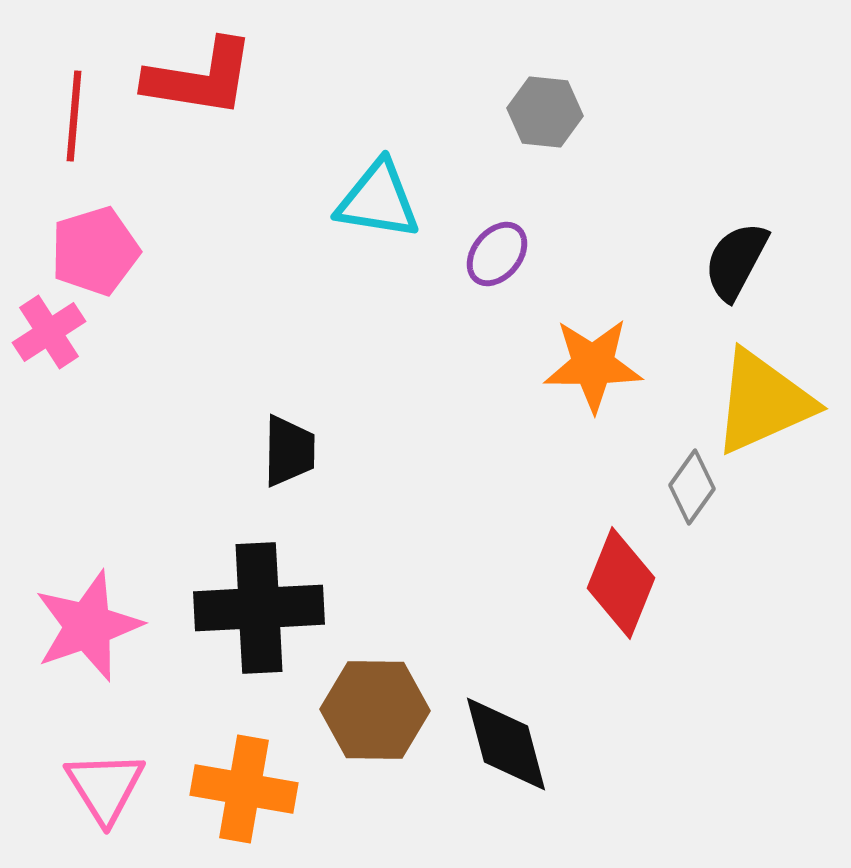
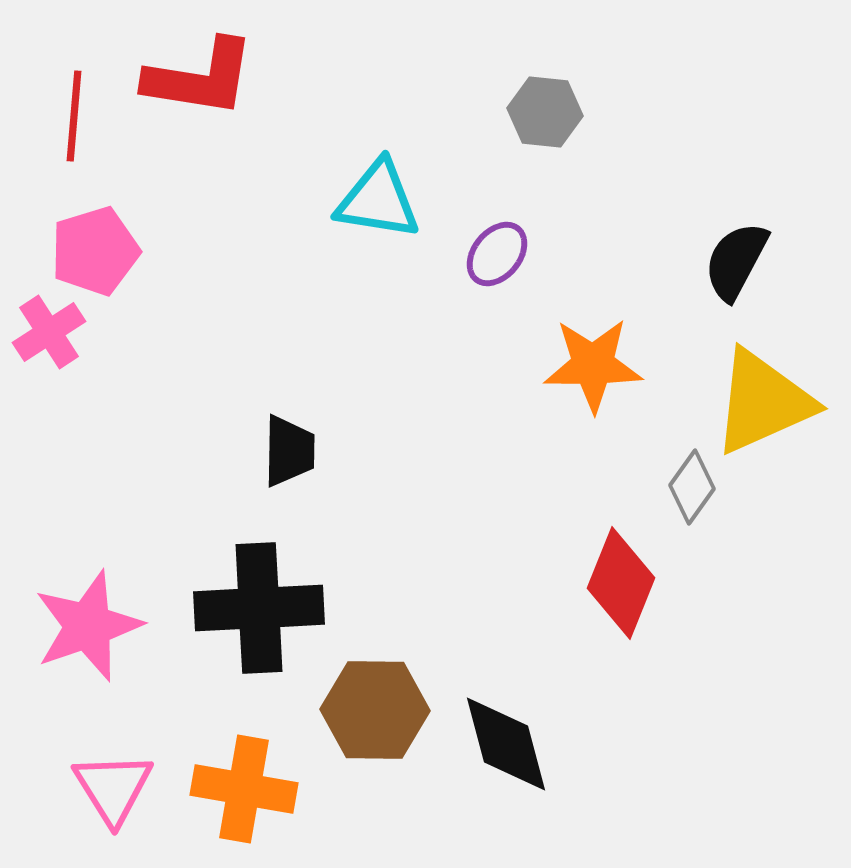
pink triangle: moved 8 px right, 1 px down
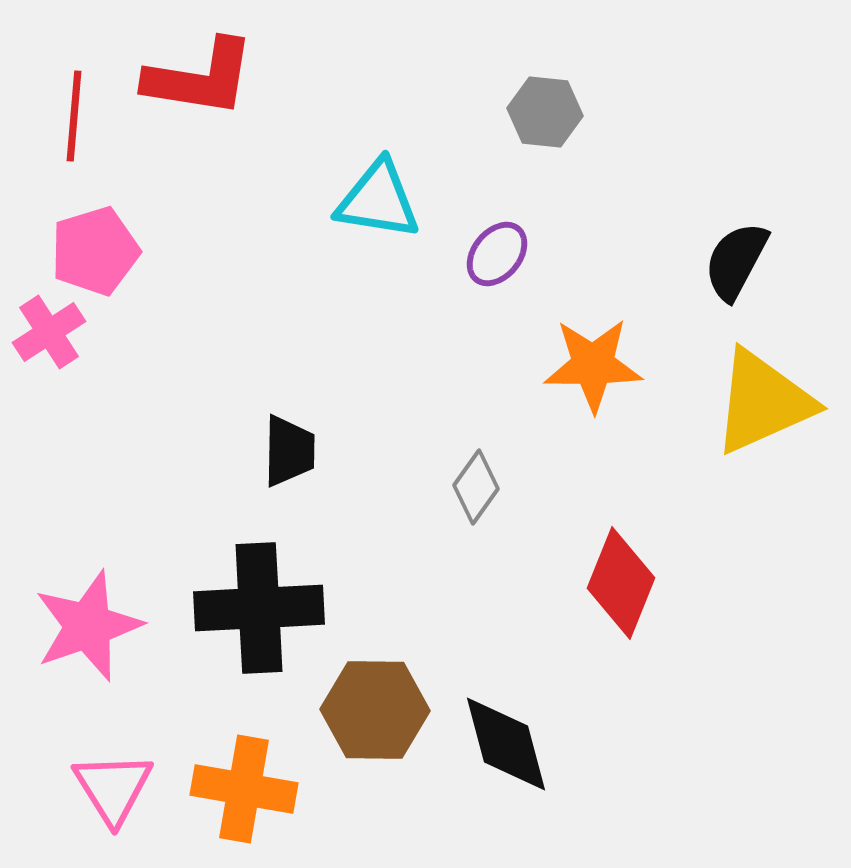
gray diamond: moved 216 px left
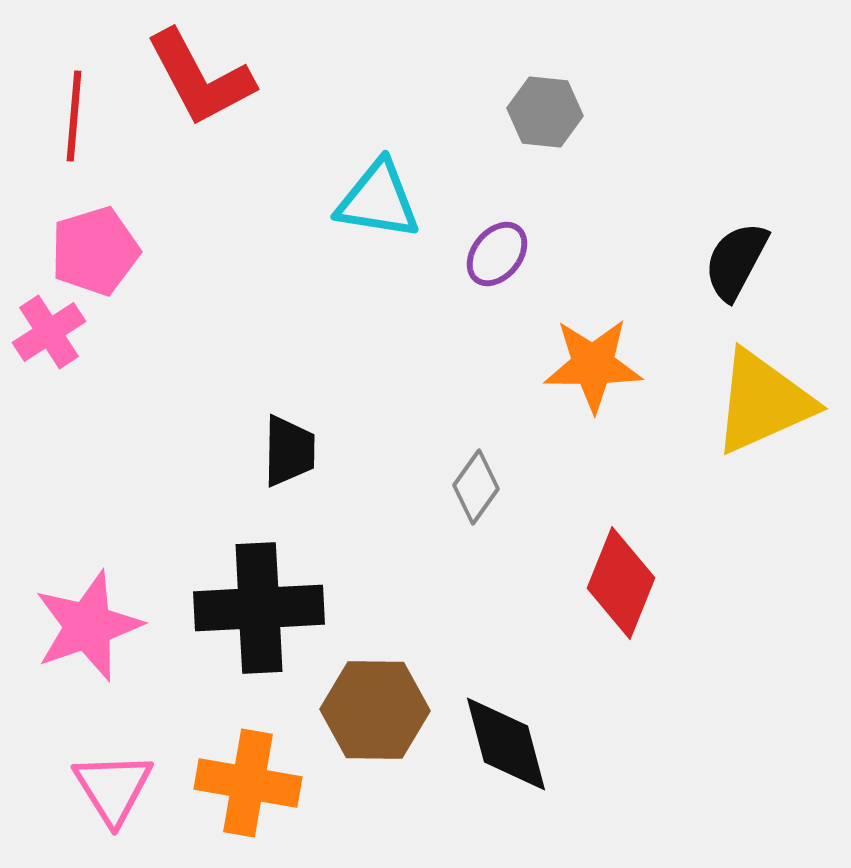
red L-shape: rotated 53 degrees clockwise
orange cross: moved 4 px right, 6 px up
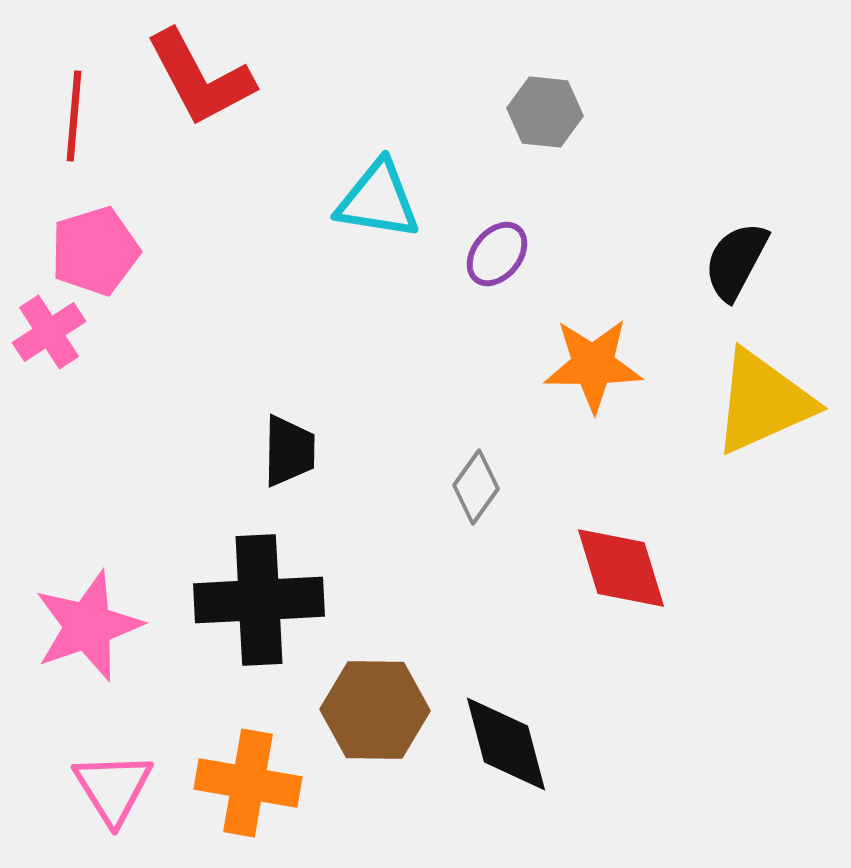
red diamond: moved 15 px up; rotated 39 degrees counterclockwise
black cross: moved 8 px up
